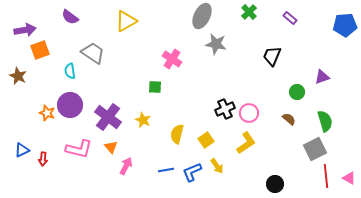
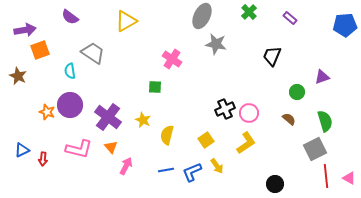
orange star: moved 1 px up
yellow semicircle: moved 10 px left, 1 px down
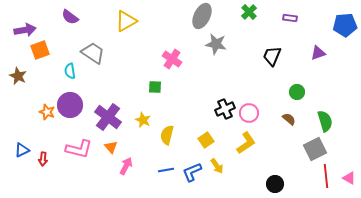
purple rectangle: rotated 32 degrees counterclockwise
purple triangle: moved 4 px left, 24 px up
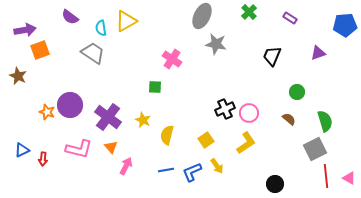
purple rectangle: rotated 24 degrees clockwise
cyan semicircle: moved 31 px right, 43 px up
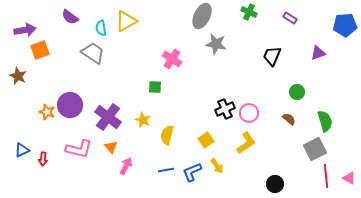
green cross: rotated 21 degrees counterclockwise
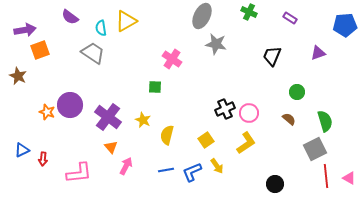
pink L-shape: moved 24 px down; rotated 20 degrees counterclockwise
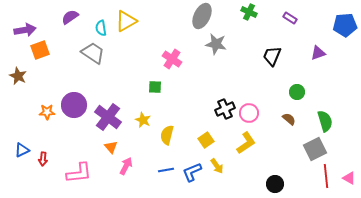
purple semicircle: rotated 108 degrees clockwise
purple circle: moved 4 px right
orange star: rotated 21 degrees counterclockwise
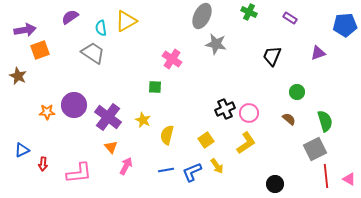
red arrow: moved 5 px down
pink triangle: moved 1 px down
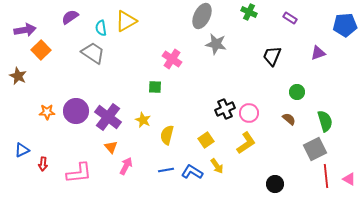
orange square: moved 1 px right; rotated 24 degrees counterclockwise
purple circle: moved 2 px right, 6 px down
blue L-shape: rotated 55 degrees clockwise
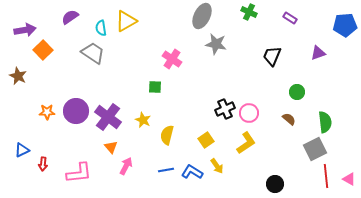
orange square: moved 2 px right
green semicircle: moved 1 px down; rotated 10 degrees clockwise
